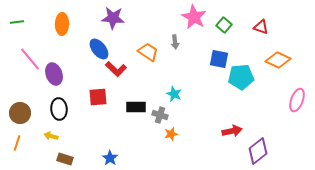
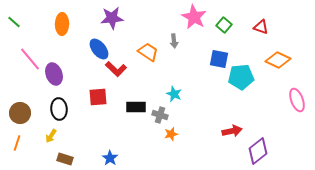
purple star: moved 1 px left; rotated 10 degrees counterclockwise
green line: moved 3 px left; rotated 48 degrees clockwise
gray arrow: moved 1 px left, 1 px up
pink ellipse: rotated 40 degrees counterclockwise
yellow arrow: rotated 72 degrees counterclockwise
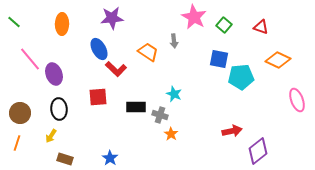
blue ellipse: rotated 10 degrees clockwise
orange star: rotated 24 degrees counterclockwise
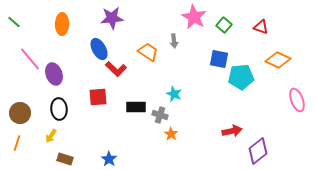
blue star: moved 1 px left, 1 px down
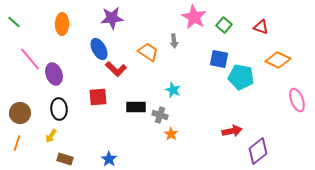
cyan pentagon: rotated 15 degrees clockwise
cyan star: moved 1 px left, 4 px up
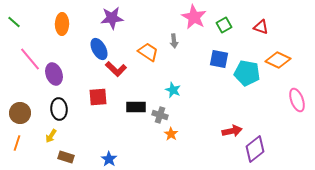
green square: rotated 21 degrees clockwise
cyan pentagon: moved 6 px right, 4 px up
purple diamond: moved 3 px left, 2 px up
brown rectangle: moved 1 px right, 2 px up
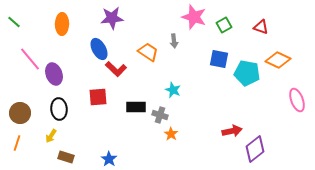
pink star: rotated 10 degrees counterclockwise
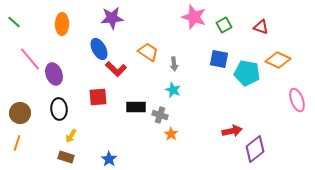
gray arrow: moved 23 px down
yellow arrow: moved 20 px right
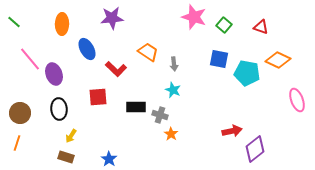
green square: rotated 21 degrees counterclockwise
blue ellipse: moved 12 px left
